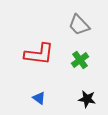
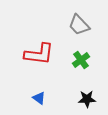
green cross: moved 1 px right
black star: rotated 12 degrees counterclockwise
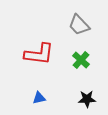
green cross: rotated 12 degrees counterclockwise
blue triangle: rotated 48 degrees counterclockwise
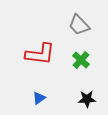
red L-shape: moved 1 px right
blue triangle: rotated 24 degrees counterclockwise
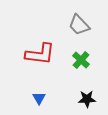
blue triangle: rotated 24 degrees counterclockwise
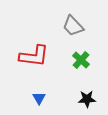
gray trapezoid: moved 6 px left, 1 px down
red L-shape: moved 6 px left, 2 px down
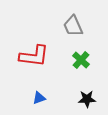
gray trapezoid: rotated 20 degrees clockwise
blue triangle: rotated 40 degrees clockwise
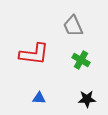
red L-shape: moved 2 px up
green cross: rotated 12 degrees counterclockwise
blue triangle: rotated 24 degrees clockwise
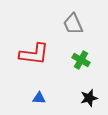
gray trapezoid: moved 2 px up
black star: moved 2 px right, 1 px up; rotated 12 degrees counterclockwise
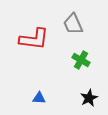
red L-shape: moved 15 px up
black star: rotated 12 degrees counterclockwise
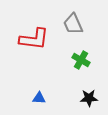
black star: rotated 24 degrees clockwise
